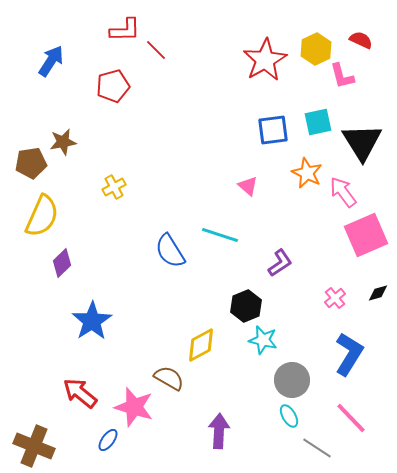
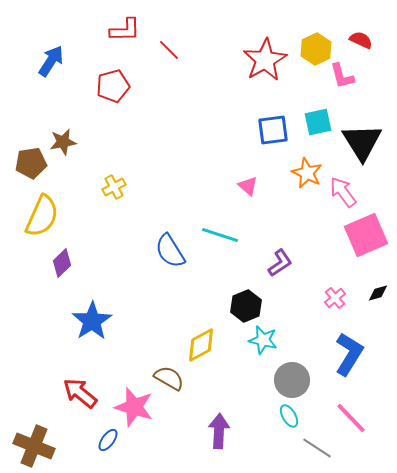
red line: moved 13 px right
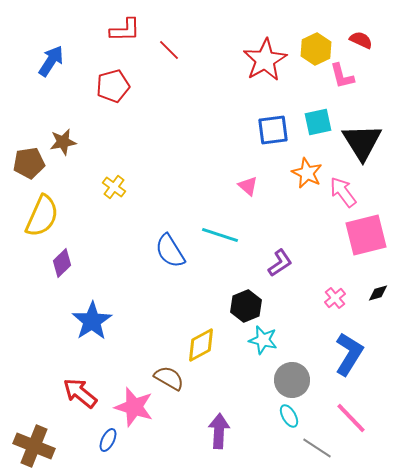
brown pentagon: moved 2 px left
yellow cross: rotated 25 degrees counterclockwise
pink square: rotated 9 degrees clockwise
blue ellipse: rotated 10 degrees counterclockwise
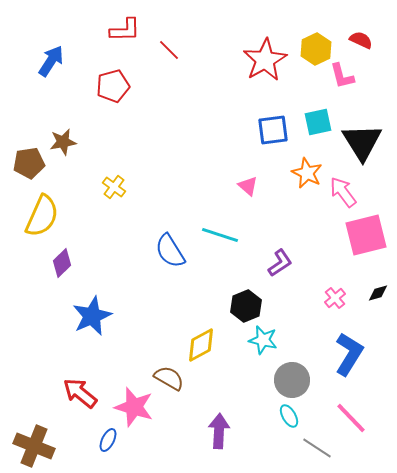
blue star: moved 5 px up; rotated 9 degrees clockwise
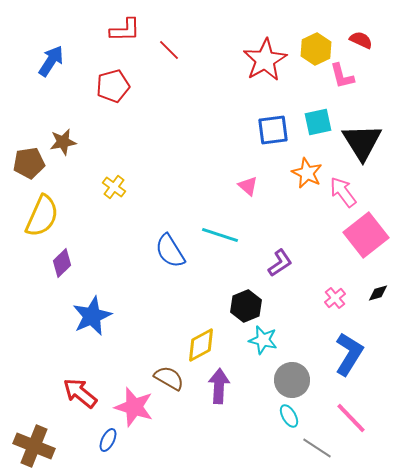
pink square: rotated 24 degrees counterclockwise
purple arrow: moved 45 px up
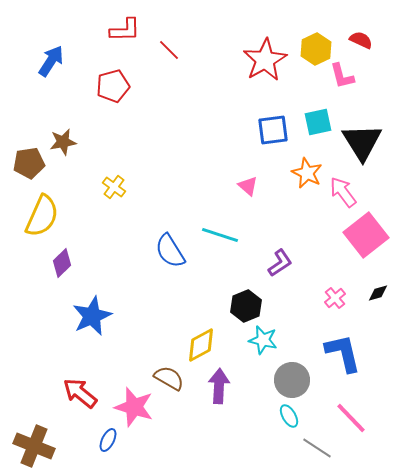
blue L-shape: moved 6 px left, 1 px up; rotated 45 degrees counterclockwise
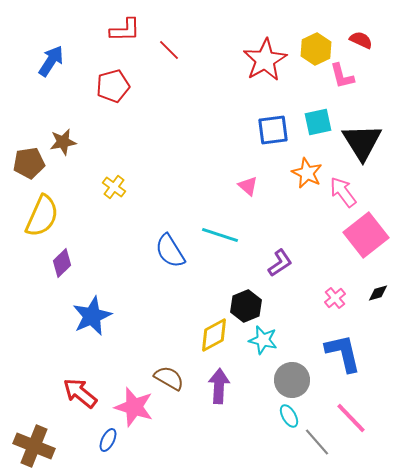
yellow diamond: moved 13 px right, 10 px up
gray line: moved 6 px up; rotated 16 degrees clockwise
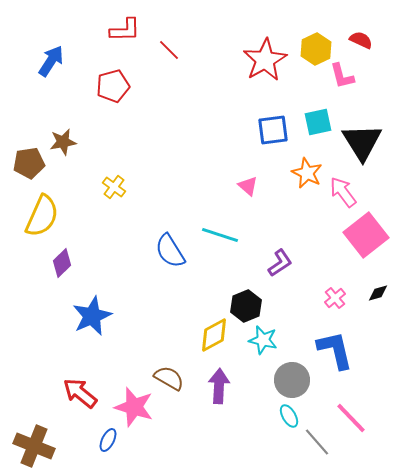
blue L-shape: moved 8 px left, 3 px up
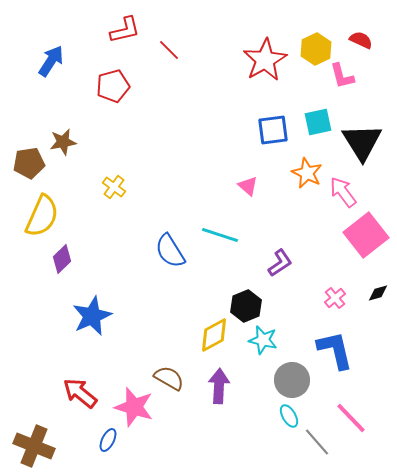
red L-shape: rotated 12 degrees counterclockwise
purple diamond: moved 4 px up
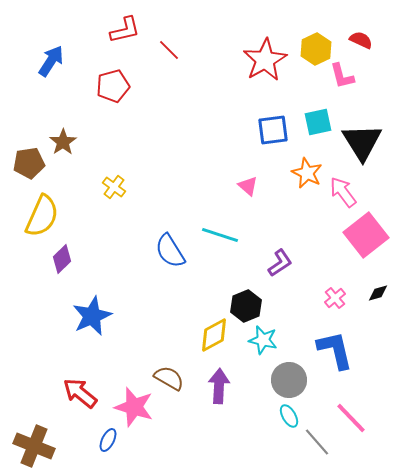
brown star: rotated 24 degrees counterclockwise
gray circle: moved 3 px left
